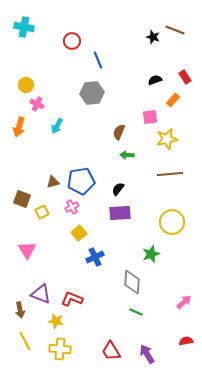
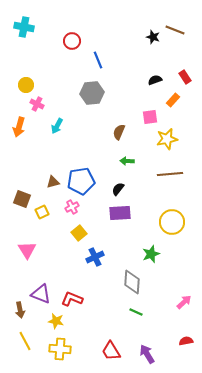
green arrow at (127, 155): moved 6 px down
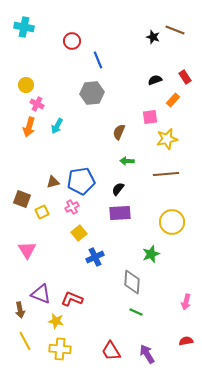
orange arrow at (19, 127): moved 10 px right
brown line at (170, 174): moved 4 px left
pink arrow at (184, 302): moved 2 px right; rotated 147 degrees clockwise
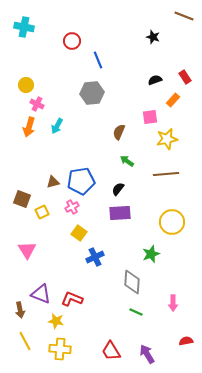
brown line at (175, 30): moved 9 px right, 14 px up
green arrow at (127, 161): rotated 32 degrees clockwise
yellow square at (79, 233): rotated 14 degrees counterclockwise
pink arrow at (186, 302): moved 13 px left, 1 px down; rotated 14 degrees counterclockwise
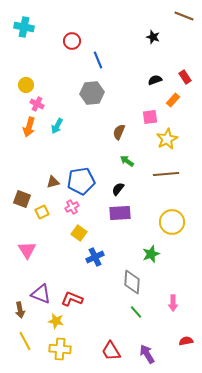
yellow star at (167, 139): rotated 15 degrees counterclockwise
green line at (136, 312): rotated 24 degrees clockwise
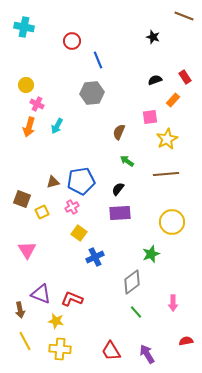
gray diamond at (132, 282): rotated 50 degrees clockwise
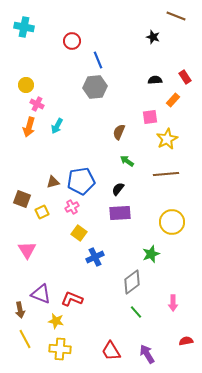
brown line at (184, 16): moved 8 px left
black semicircle at (155, 80): rotated 16 degrees clockwise
gray hexagon at (92, 93): moved 3 px right, 6 px up
yellow line at (25, 341): moved 2 px up
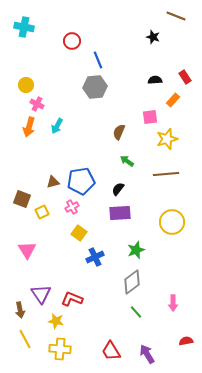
yellow star at (167, 139): rotated 10 degrees clockwise
green star at (151, 254): moved 15 px left, 4 px up
purple triangle at (41, 294): rotated 35 degrees clockwise
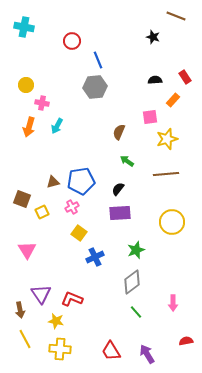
pink cross at (37, 104): moved 5 px right, 1 px up; rotated 16 degrees counterclockwise
